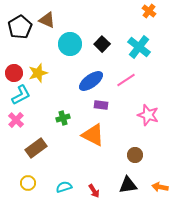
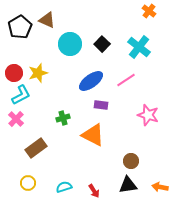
pink cross: moved 1 px up
brown circle: moved 4 px left, 6 px down
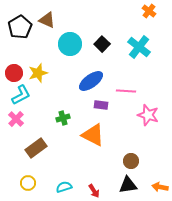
pink line: moved 11 px down; rotated 36 degrees clockwise
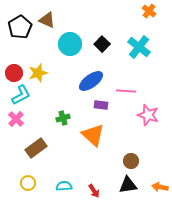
orange triangle: rotated 15 degrees clockwise
cyan semicircle: moved 1 px up; rotated 14 degrees clockwise
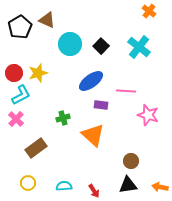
black square: moved 1 px left, 2 px down
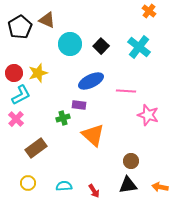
blue ellipse: rotated 10 degrees clockwise
purple rectangle: moved 22 px left
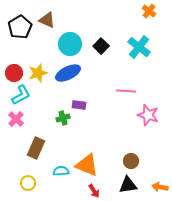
blue ellipse: moved 23 px left, 8 px up
orange triangle: moved 6 px left, 30 px down; rotated 20 degrees counterclockwise
brown rectangle: rotated 30 degrees counterclockwise
cyan semicircle: moved 3 px left, 15 px up
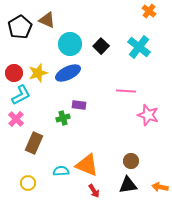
brown rectangle: moved 2 px left, 5 px up
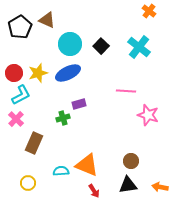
purple rectangle: moved 1 px up; rotated 24 degrees counterclockwise
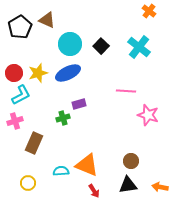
pink cross: moved 1 px left, 2 px down; rotated 28 degrees clockwise
